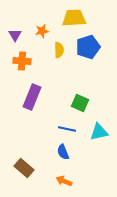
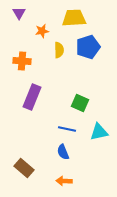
purple triangle: moved 4 px right, 22 px up
orange arrow: rotated 21 degrees counterclockwise
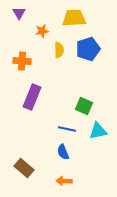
blue pentagon: moved 2 px down
green square: moved 4 px right, 3 px down
cyan triangle: moved 1 px left, 1 px up
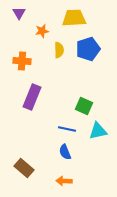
blue semicircle: moved 2 px right
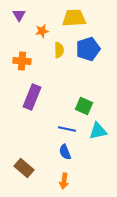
purple triangle: moved 2 px down
orange arrow: rotated 84 degrees counterclockwise
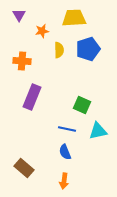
green square: moved 2 px left, 1 px up
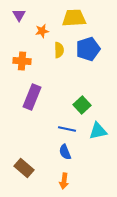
green square: rotated 24 degrees clockwise
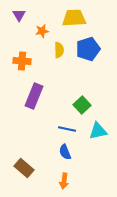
purple rectangle: moved 2 px right, 1 px up
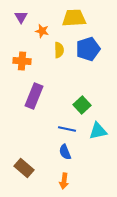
purple triangle: moved 2 px right, 2 px down
orange star: rotated 24 degrees clockwise
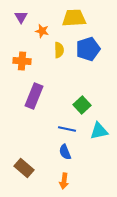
cyan triangle: moved 1 px right
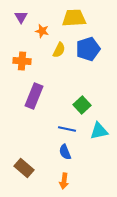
yellow semicircle: rotated 28 degrees clockwise
